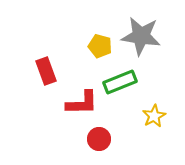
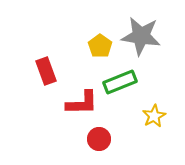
yellow pentagon: rotated 20 degrees clockwise
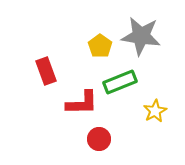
yellow star: moved 1 px right, 5 px up
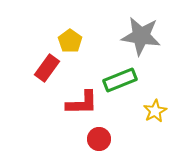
yellow pentagon: moved 30 px left, 5 px up
red rectangle: moved 1 px right, 3 px up; rotated 56 degrees clockwise
green rectangle: moved 2 px up
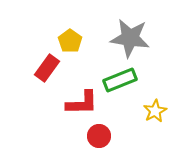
gray star: moved 11 px left, 2 px down
red circle: moved 3 px up
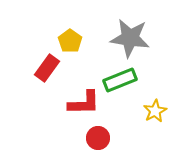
red L-shape: moved 2 px right
red circle: moved 1 px left, 2 px down
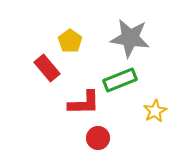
red rectangle: rotated 76 degrees counterclockwise
